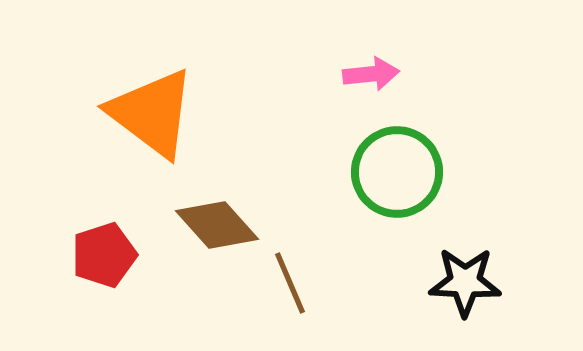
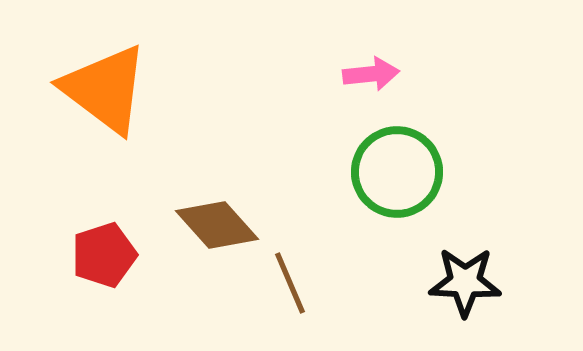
orange triangle: moved 47 px left, 24 px up
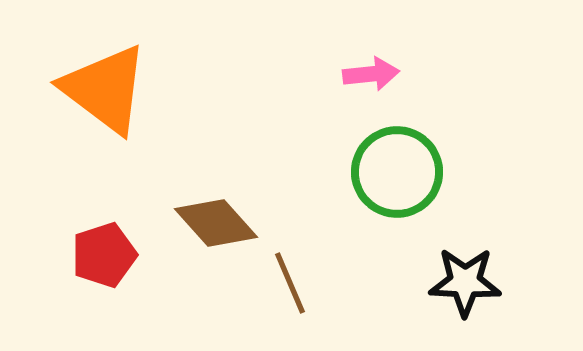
brown diamond: moved 1 px left, 2 px up
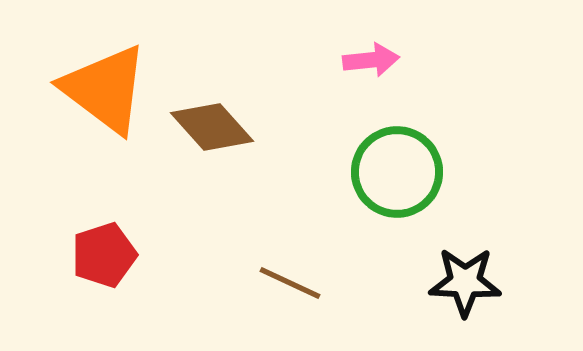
pink arrow: moved 14 px up
brown diamond: moved 4 px left, 96 px up
brown line: rotated 42 degrees counterclockwise
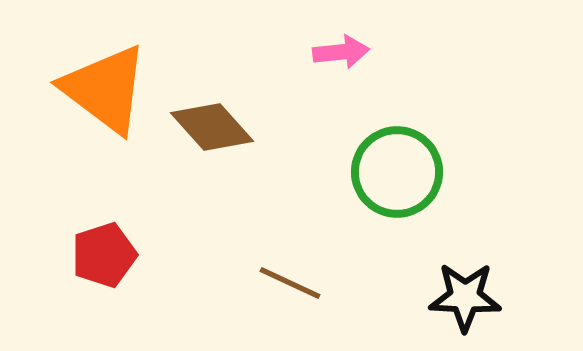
pink arrow: moved 30 px left, 8 px up
black star: moved 15 px down
